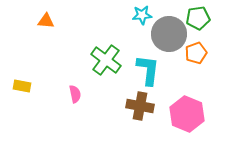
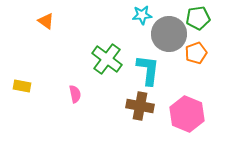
orange triangle: rotated 30 degrees clockwise
green cross: moved 1 px right, 1 px up
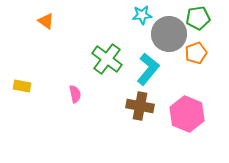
cyan L-shape: moved 1 px up; rotated 32 degrees clockwise
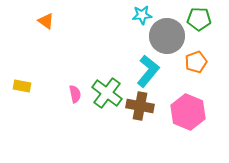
green pentagon: moved 1 px right, 1 px down; rotated 10 degrees clockwise
gray circle: moved 2 px left, 2 px down
orange pentagon: moved 9 px down
green cross: moved 34 px down
cyan L-shape: moved 2 px down
pink hexagon: moved 1 px right, 2 px up
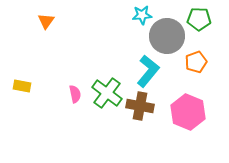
orange triangle: rotated 30 degrees clockwise
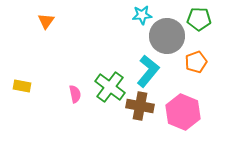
green cross: moved 3 px right, 6 px up
pink hexagon: moved 5 px left
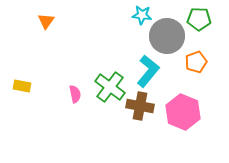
cyan star: rotated 12 degrees clockwise
